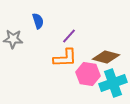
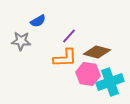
blue semicircle: rotated 77 degrees clockwise
gray star: moved 8 px right, 2 px down
brown diamond: moved 9 px left, 5 px up
cyan cross: moved 3 px left, 1 px up
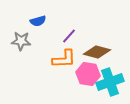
blue semicircle: rotated 14 degrees clockwise
orange L-shape: moved 1 px left, 1 px down
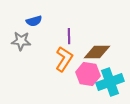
blue semicircle: moved 4 px left
purple line: rotated 42 degrees counterclockwise
brown diamond: rotated 16 degrees counterclockwise
orange L-shape: rotated 55 degrees counterclockwise
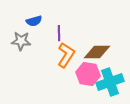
purple line: moved 10 px left, 3 px up
orange L-shape: moved 2 px right, 4 px up
